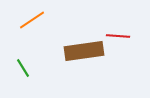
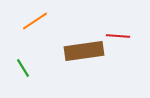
orange line: moved 3 px right, 1 px down
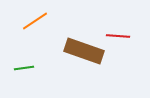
brown rectangle: rotated 27 degrees clockwise
green line: moved 1 px right; rotated 66 degrees counterclockwise
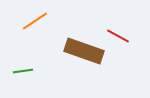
red line: rotated 25 degrees clockwise
green line: moved 1 px left, 3 px down
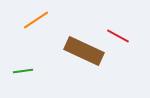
orange line: moved 1 px right, 1 px up
brown rectangle: rotated 6 degrees clockwise
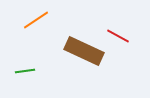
green line: moved 2 px right
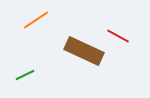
green line: moved 4 px down; rotated 18 degrees counterclockwise
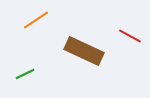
red line: moved 12 px right
green line: moved 1 px up
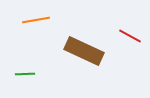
orange line: rotated 24 degrees clockwise
green line: rotated 24 degrees clockwise
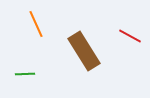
orange line: moved 4 px down; rotated 76 degrees clockwise
brown rectangle: rotated 33 degrees clockwise
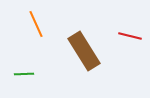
red line: rotated 15 degrees counterclockwise
green line: moved 1 px left
